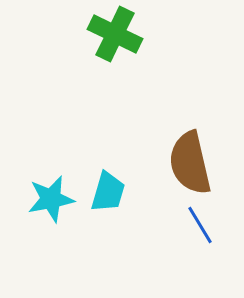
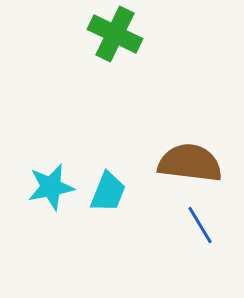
brown semicircle: rotated 110 degrees clockwise
cyan trapezoid: rotated 6 degrees clockwise
cyan star: moved 12 px up
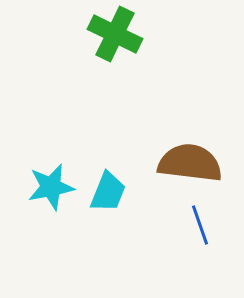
blue line: rotated 12 degrees clockwise
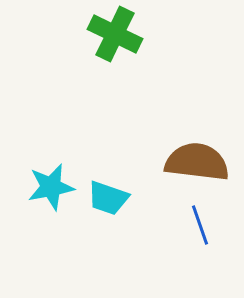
brown semicircle: moved 7 px right, 1 px up
cyan trapezoid: moved 6 px down; rotated 87 degrees clockwise
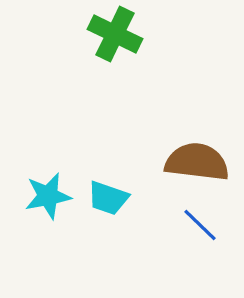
cyan star: moved 3 px left, 9 px down
blue line: rotated 27 degrees counterclockwise
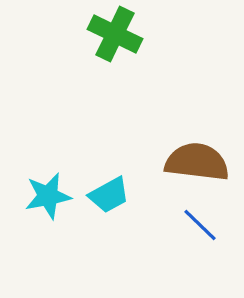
cyan trapezoid: moved 1 px right, 3 px up; rotated 48 degrees counterclockwise
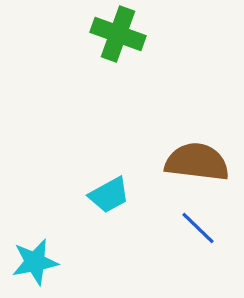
green cross: moved 3 px right; rotated 6 degrees counterclockwise
cyan star: moved 13 px left, 66 px down
blue line: moved 2 px left, 3 px down
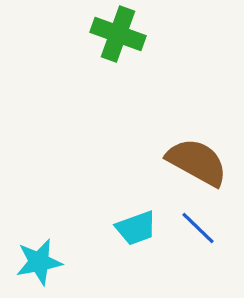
brown semicircle: rotated 22 degrees clockwise
cyan trapezoid: moved 27 px right, 33 px down; rotated 9 degrees clockwise
cyan star: moved 4 px right
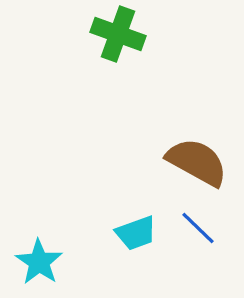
cyan trapezoid: moved 5 px down
cyan star: rotated 27 degrees counterclockwise
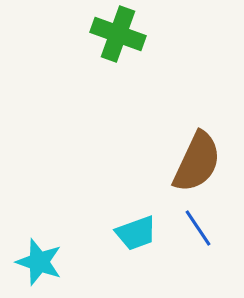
brown semicircle: rotated 86 degrees clockwise
blue line: rotated 12 degrees clockwise
cyan star: rotated 15 degrees counterclockwise
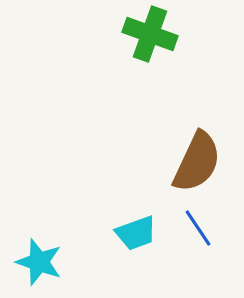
green cross: moved 32 px right
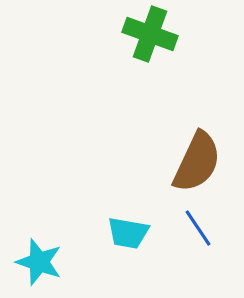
cyan trapezoid: moved 8 px left; rotated 30 degrees clockwise
